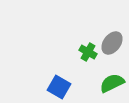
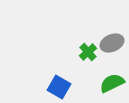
gray ellipse: rotated 30 degrees clockwise
green cross: rotated 18 degrees clockwise
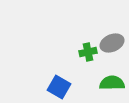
green cross: rotated 30 degrees clockwise
green semicircle: rotated 25 degrees clockwise
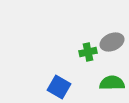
gray ellipse: moved 1 px up
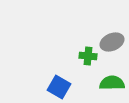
green cross: moved 4 px down; rotated 18 degrees clockwise
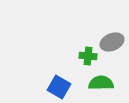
green semicircle: moved 11 px left
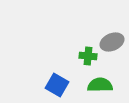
green semicircle: moved 1 px left, 2 px down
blue square: moved 2 px left, 2 px up
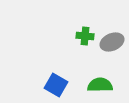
green cross: moved 3 px left, 20 px up
blue square: moved 1 px left
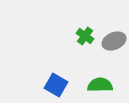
green cross: rotated 30 degrees clockwise
gray ellipse: moved 2 px right, 1 px up
